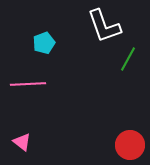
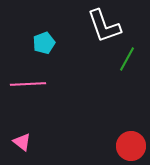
green line: moved 1 px left
red circle: moved 1 px right, 1 px down
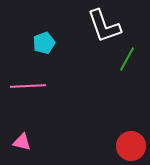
pink line: moved 2 px down
pink triangle: rotated 24 degrees counterclockwise
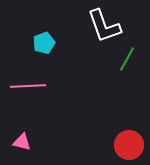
red circle: moved 2 px left, 1 px up
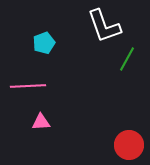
pink triangle: moved 19 px right, 20 px up; rotated 18 degrees counterclockwise
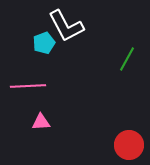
white L-shape: moved 38 px left; rotated 9 degrees counterclockwise
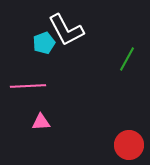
white L-shape: moved 4 px down
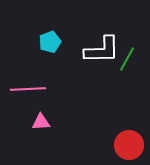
white L-shape: moved 36 px right, 20 px down; rotated 63 degrees counterclockwise
cyan pentagon: moved 6 px right, 1 px up
pink line: moved 3 px down
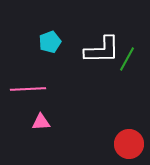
red circle: moved 1 px up
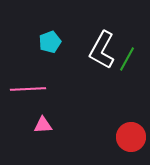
white L-shape: rotated 120 degrees clockwise
pink triangle: moved 2 px right, 3 px down
red circle: moved 2 px right, 7 px up
